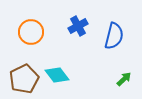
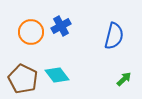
blue cross: moved 17 px left
brown pentagon: moved 1 px left; rotated 20 degrees counterclockwise
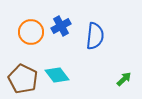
blue semicircle: moved 19 px left; rotated 8 degrees counterclockwise
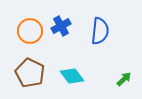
orange circle: moved 1 px left, 1 px up
blue semicircle: moved 5 px right, 5 px up
cyan diamond: moved 15 px right, 1 px down
brown pentagon: moved 7 px right, 6 px up
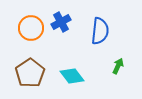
blue cross: moved 4 px up
orange circle: moved 1 px right, 3 px up
brown pentagon: rotated 12 degrees clockwise
green arrow: moved 6 px left, 13 px up; rotated 21 degrees counterclockwise
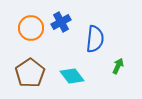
blue semicircle: moved 5 px left, 8 px down
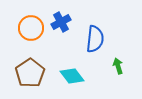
green arrow: rotated 42 degrees counterclockwise
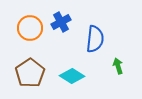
orange circle: moved 1 px left
cyan diamond: rotated 20 degrees counterclockwise
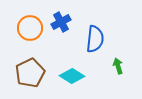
brown pentagon: rotated 8 degrees clockwise
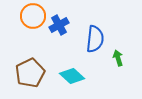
blue cross: moved 2 px left, 3 px down
orange circle: moved 3 px right, 12 px up
green arrow: moved 8 px up
cyan diamond: rotated 10 degrees clockwise
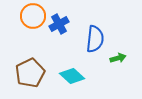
blue cross: moved 1 px up
green arrow: rotated 91 degrees clockwise
